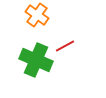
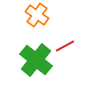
green cross: rotated 16 degrees clockwise
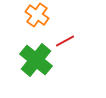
red line: moved 5 px up
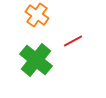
red line: moved 8 px right
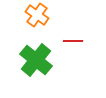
red line: rotated 30 degrees clockwise
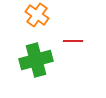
green cross: rotated 36 degrees clockwise
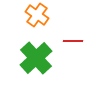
green cross: moved 2 px up; rotated 28 degrees counterclockwise
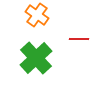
red line: moved 6 px right, 2 px up
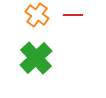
red line: moved 6 px left, 24 px up
